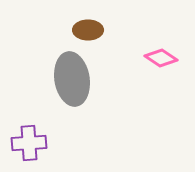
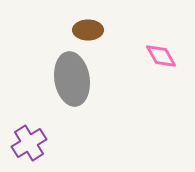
pink diamond: moved 2 px up; rotated 28 degrees clockwise
purple cross: rotated 28 degrees counterclockwise
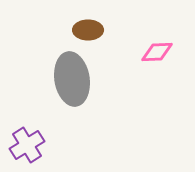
pink diamond: moved 4 px left, 4 px up; rotated 64 degrees counterclockwise
purple cross: moved 2 px left, 2 px down
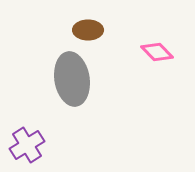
pink diamond: rotated 48 degrees clockwise
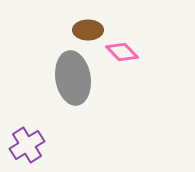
pink diamond: moved 35 px left
gray ellipse: moved 1 px right, 1 px up
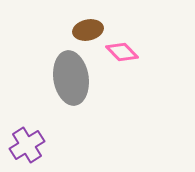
brown ellipse: rotated 12 degrees counterclockwise
gray ellipse: moved 2 px left
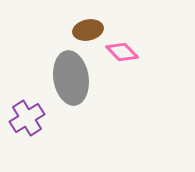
purple cross: moved 27 px up
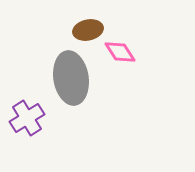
pink diamond: moved 2 px left; rotated 12 degrees clockwise
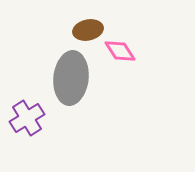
pink diamond: moved 1 px up
gray ellipse: rotated 15 degrees clockwise
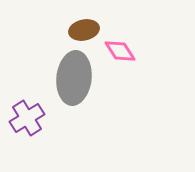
brown ellipse: moved 4 px left
gray ellipse: moved 3 px right
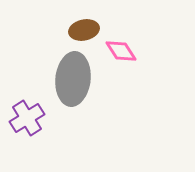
pink diamond: moved 1 px right
gray ellipse: moved 1 px left, 1 px down
